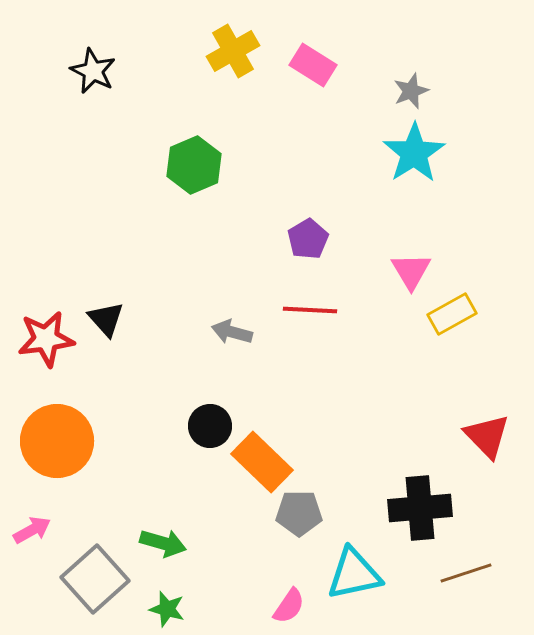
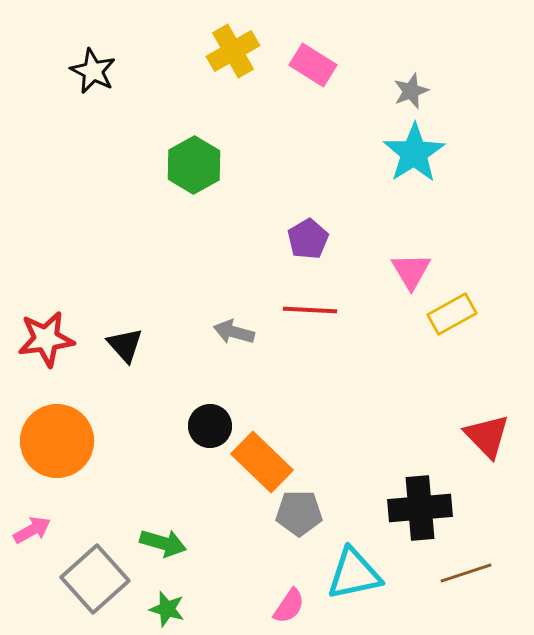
green hexagon: rotated 6 degrees counterclockwise
black triangle: moved 19 px right, 26 px down
gray arrow: moved 2 px right
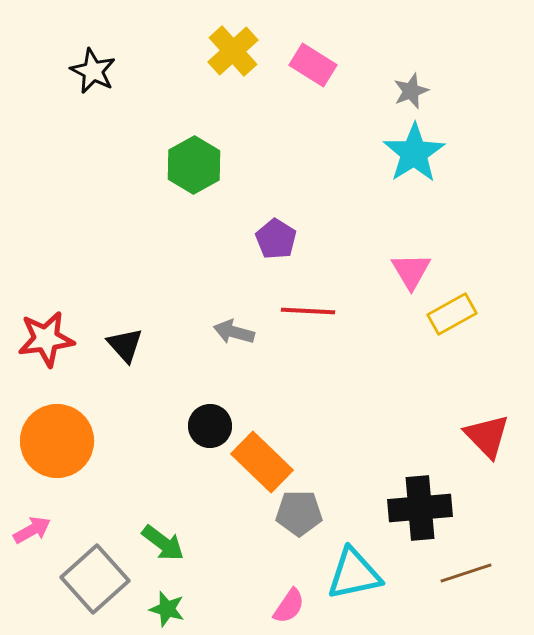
yellow cross: rotated 12 degrees counterclockwise
purple pentagon: moved 32 px left; rotated 9 degrees counterclockwise
red line: moved 2 px left, 1 px down
green arrow: rotated 21 degrees clockwise
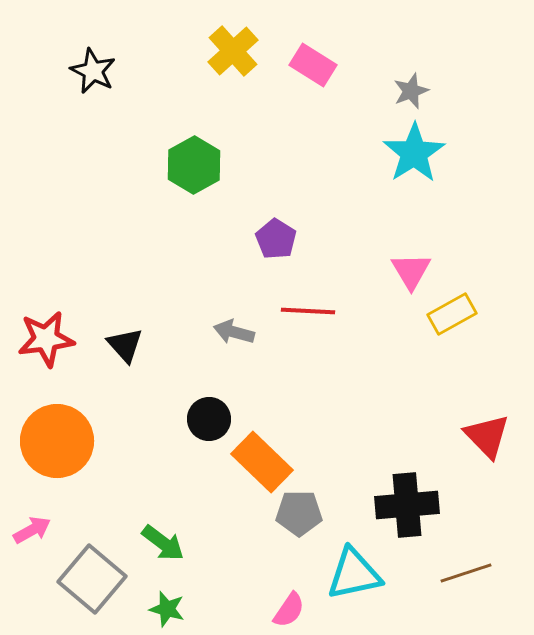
black circle: moved 1 px left, 7 px up
black cross: moved 13 px left, 3 px up
gray square: moved 3 px left; rotated 8 degrees counterclockwise
pink semicircle: moved 4 px down
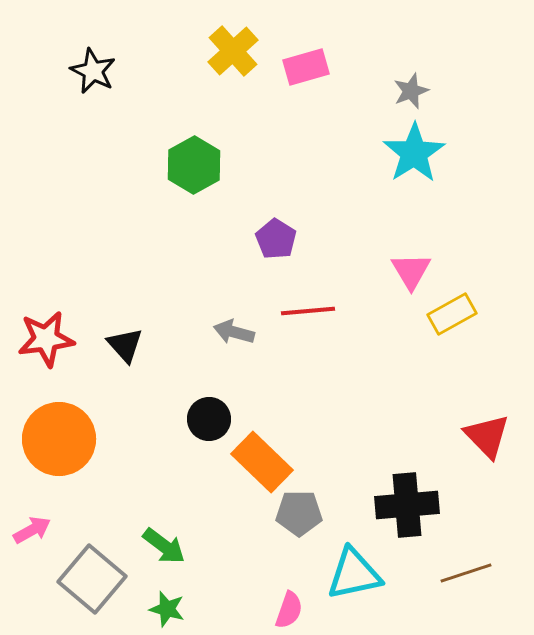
pink rectangle: moved 7 px left, 2 px down; rotated 48 degrees counterclockwise
red line: rotated 8 degrees counterclockwise
orange circle: moved 2 px right, 2 px up
green arrow: moved 1 px right, 3 px down
pink semicircle: rotated 15 degrees counterclockwise
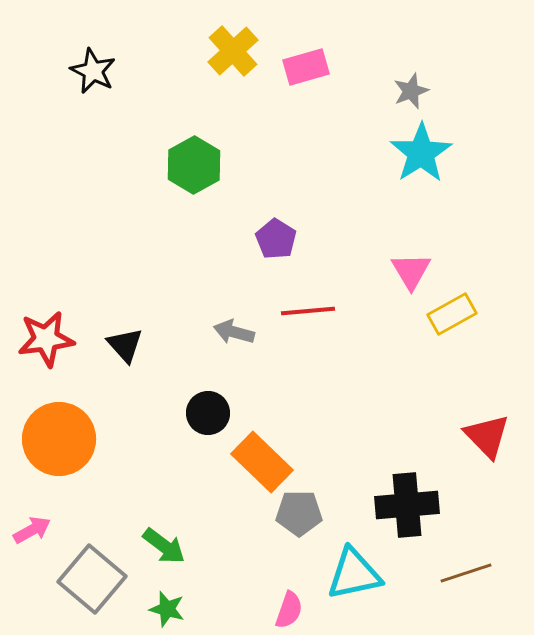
cyan star: moved 7 px right
black circle: moved 1 px left, 6 px up
